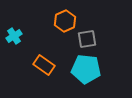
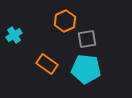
cyan cross: moved 1 px up
orange rectangle: moved 3 px right, 1 px up
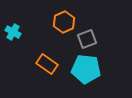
orange hexagon: moved 1 px left, 1 px down
cyan cross: moved 1 px left, 3 px up; rotated 28 degrees counterclockwise
gray square: rotated 12 degrees counterclockwise
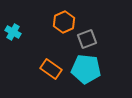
orange rectangle: moved 4 px right, 5 px down
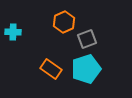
cyan cross: rotated 28 degrees counterclockwise
cyan pentagon: rotated 24 degrees counterclockwise
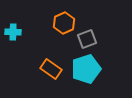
orange hexagon: moved 1 px down
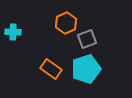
orange hexagon: moved 2 px right
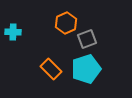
orange rectangle: rotated 10 degrees clockwise
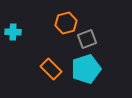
orange hexagon: rotated 10 degrees clockwise
